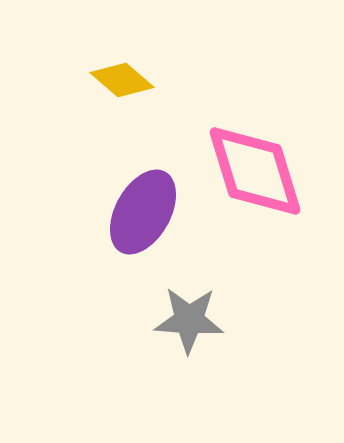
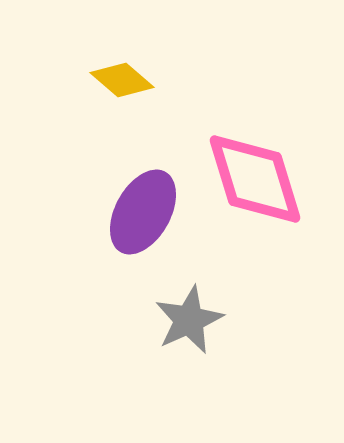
pink diamond: moved 8 px down
gray star: rotated 28 degrees counterclockwise
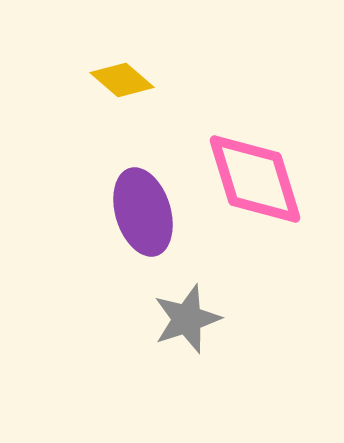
purple ellipse: rotated 46 degrees counterclockwise
gray star: moved 2 px left, 1 px up; rotated 6 degrees clockwise
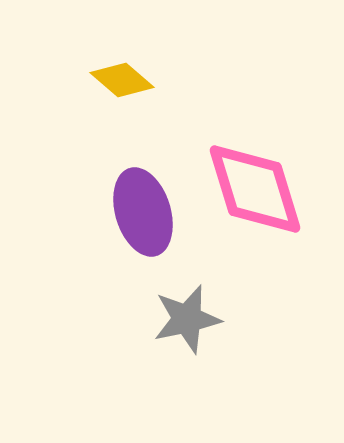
pink diamond: moved 10 px down
gray star: rotated 6 degrees clockwise
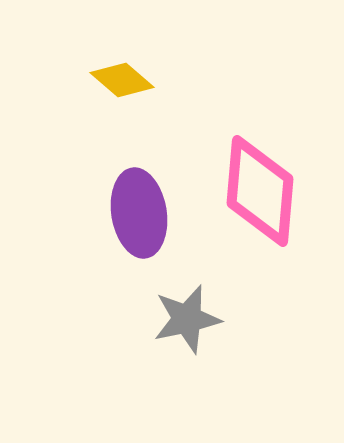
pink diamond: moved 5 px right, 2 px down; rotated 22 degrees clockwise
purple ellipse: moved 4 px left, 1 px down; rotated 8 degrees clockwise
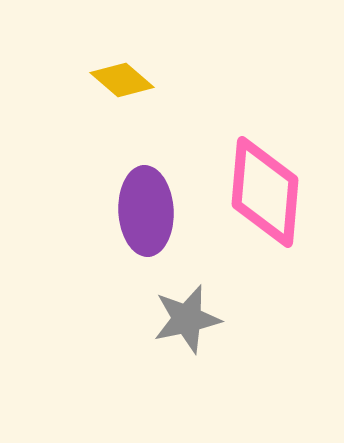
pink diamond: moved 5 px right, 1 px down
purple ellipse: moved 7 px right, 2 px up; rotated 6 degrees clockwise
